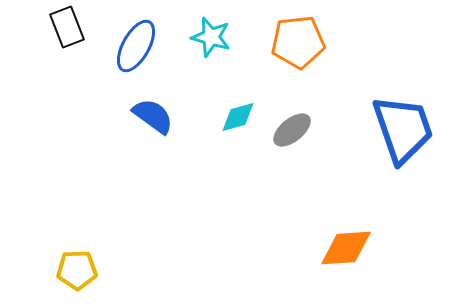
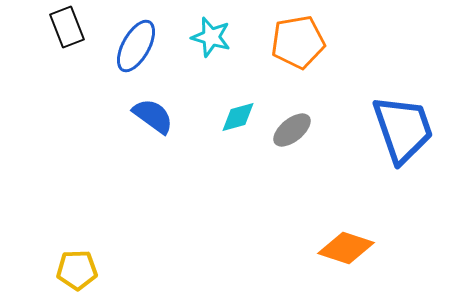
orange pentagon: rotated 4 degrees counterclockwise
orange diamond: rotated 22 degrees clockwise
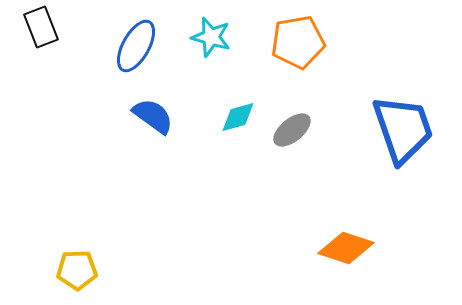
black rectangle: moved 26 px left
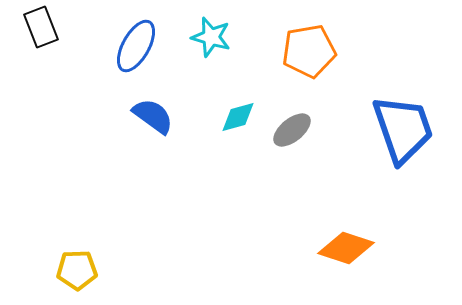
orange pentagon: moved 11 px right, 9 px down
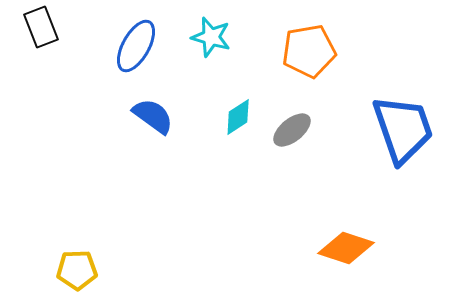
cyan diamond: rotated 18 degrees counterclockwise
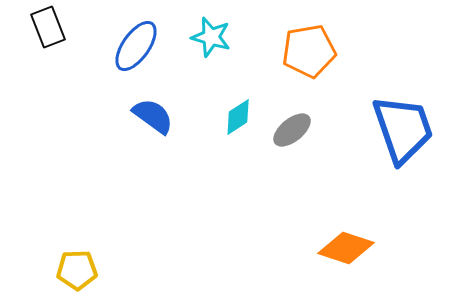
black rectangle: moved 7 px right
blue ellipse: rotated 6 degrees clockwise
